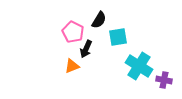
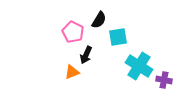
black arrow: moved 6 px down
orange triangle: moved 6 px down
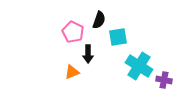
black semicircle: rotated 12 degrees counterclockwise
black arrow: moved 2 px right, 1 px up; rotated 24 degrees counterclockwise
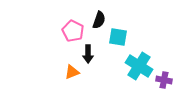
pink pentagon: moved 1 px up
cyan square: rotated 18 degrees clockwise
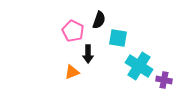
cyan square: moved 1 px down
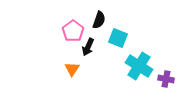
pink pentagon: rotated 10 degrees clockwise
cyan square: rotated 12 degrees clockwise
black arrow: moved 7 px up; rotated 24 degrees clockwise
orange triangle: moved 3 px up; rotated 35 degrees counterclockwise
purple cross: moved 2 px right, 1 px up
